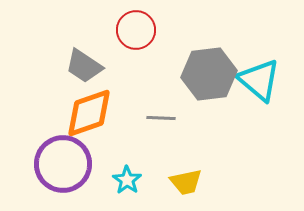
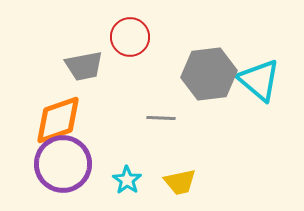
red circle: moved 6 px left, 7 px down
gray trapezoid: rotated 45 degrees counterclockwise
orange diamond: moved 31 px left, 7 px down
yellow trapezoid: moved 6 px left
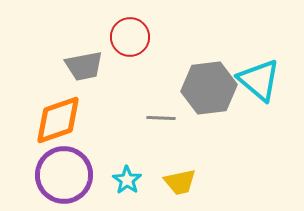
gray hexagon: moved 14 px down
purple circle: moved 1 px right, 11 px down
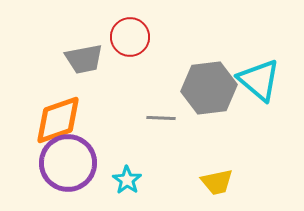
gray trapezoid: moved 7 px up
purple circle: moved 4 px right, 12 px up
yellow trapezoid: moved 37 px right
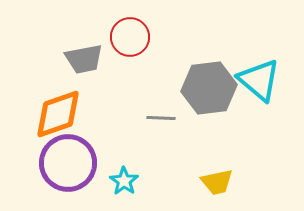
orange diamond: moved 6 px up
cyan star: moved 3 px left, 1 px down
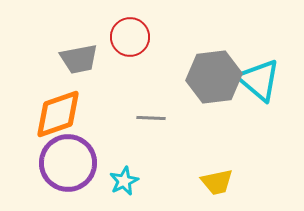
gray trapezoid: moved 5 px left
gray hexagon: moved 5 px right, 11 px up
gray line: moved 10 px left
cyan star: rotated 12 degrees clockwise
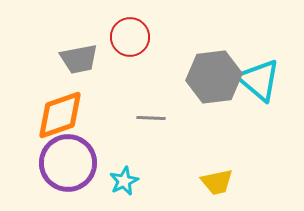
orange diamond: moved 2 px right, 1 px down
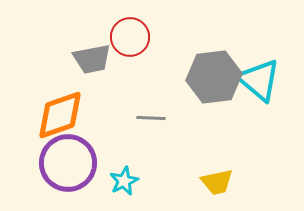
gray trapezoid: moved 13 px right
